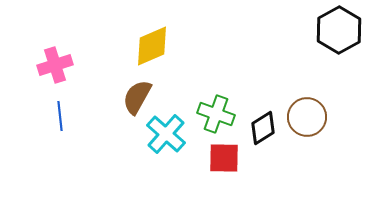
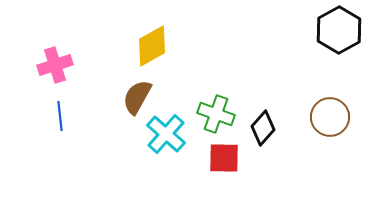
yellow diamond: rotated 6 degrees counterclockwise
brown circle: moved 23 px right
black diamond: rotated 16 degrees counterclockwise
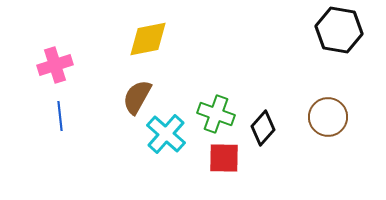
black hexagon: rotated 21 degrees counterclockwise
yellow diamond: moved 4 px left, 7 px up; rotated 18 degrees clockwise
brown circle: moved 2 px left
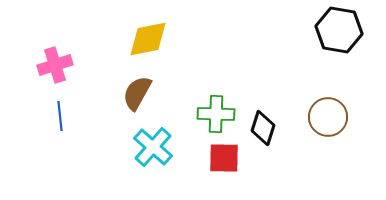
brown semicircle: moved 4 px up
green cross: rotated 18 degrees counterclockwise
black diamond: rotated 24 degrees counterclockwise
cyan cross: moved 13 px left, 13 px down
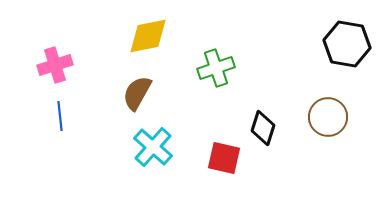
black hexagon: moved 8 px right, 14 px down
yellow diamond: moved 3 px up
green cross: moved 46 px up; rotated 21 degrees counterclockwise
red square: rotated 12 degrees clockwise
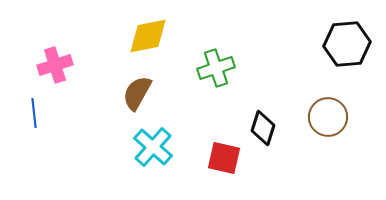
black hexagon: rotated 15 degrees counterclockwise
blue line: moved 26 px left, 3 px up
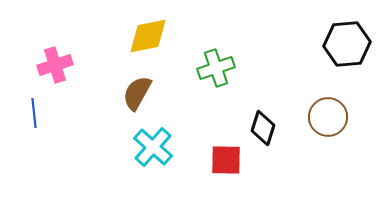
red square: moved 2 px right, 2 px down; rotated 12 degrees counterclockwise
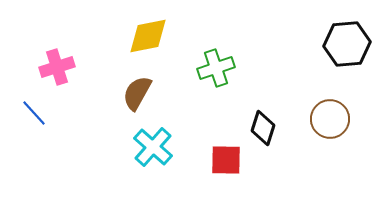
pink cross: moved 2 px right, 2 px down
blue line: rotated 36 degrees counterclockwise
brown circle: moved 2 px right, 2 px down
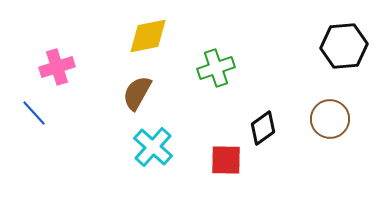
black hexagon: moved 3 px left, 2 px down
black diamond: rotated 36 degrees clockwise
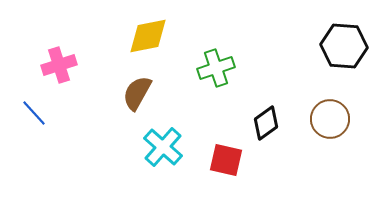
black hexagon: rotated 9 degrees clockwise
pink cross: moved 2 px right, 2 px up
black diamond: moved 3 px right, 5 px up
cyan cross: moved 10 px right
red square: rotated 12 degrees clockwise
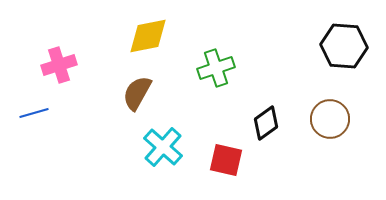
blue line: rotated 64 degrees counterclockwise
